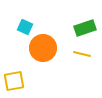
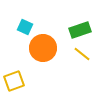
green rectangle: moved 5 px left, 2 px down
yellow line: rotated 24 degrees clockwise
yellow square: rotated 10 degrees counterclockwise
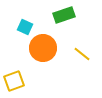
green rectangle: moved 16 px left, 15 px up
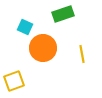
green rectangle: moved 1 px left, 1 px up
yellow line: rotated 42 degrees clockwise
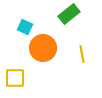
green rectangle: moved 6 px right; rotated 20 degrees counterclockwise
yellow square: moved 1 px right, 3 px up; rotated 20 degrees clockwise
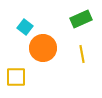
green rectangle: moved 12 px right, 5 px down; rotated 15 degrees clockwise
cyan square: rotated 14 degrees clockwise
yellow square: moved 1 px right, 1 px up
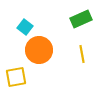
orange circle: moved 4 px left, 2 px down
yellow square: rotated 10 degrees counterclockwise
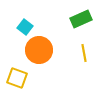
yellow line: moved 2 px right, 1 px up
yellow square: moved 1 px right, 1 px down; rotated 30 degrees clockwise
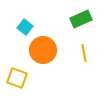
orange circle: moved 4 px right
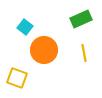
orange circle: moved 1 px right
